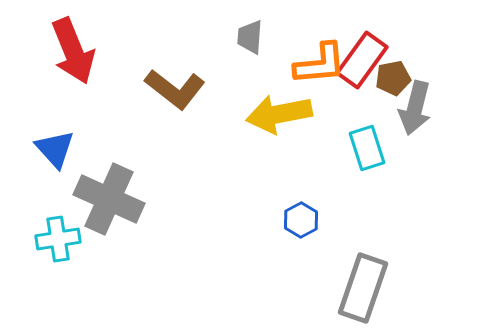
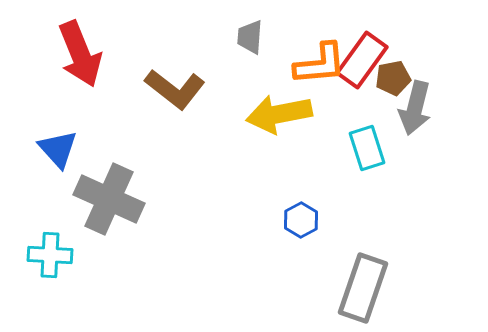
red arrow: moved 7 px right, 3 px down
blue triangle: moved 3 px right
cyan cross: moved 8 px left, 16 px down; rotated 12 degrees clockwise
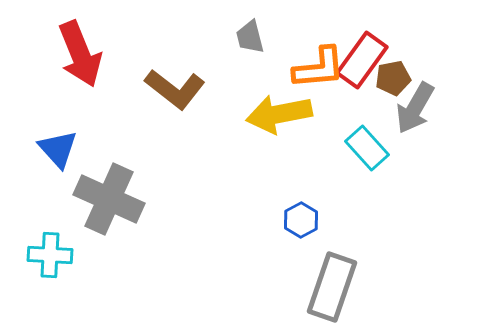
gray trapezoid: rotated 18 degrees counterclockwise
orange L-shape: moved 1 px left, 4 px down
gray arrow: rotated 16 degrees clockwise
cyan rectangle: rotated 24 degrees counterclockwise
gray rectangle: moved 31 px left, 1 px up
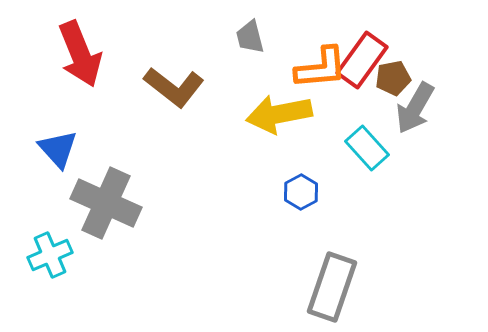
orange L-shape: moved 2 px right
brown L-shape: moved 1 px left, 2 px up
gray cross: moved 3 px left, 4 px down
blue hexagon: moved 28 px up
cyan cross: rotated 27 degrees counterclockwise
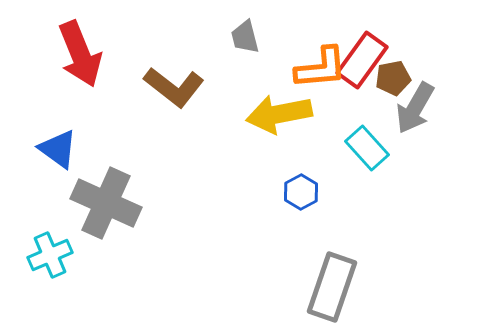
gray trapezoid: moved 5 px left
blue triangle: rotated 12 degrees counterclockwise
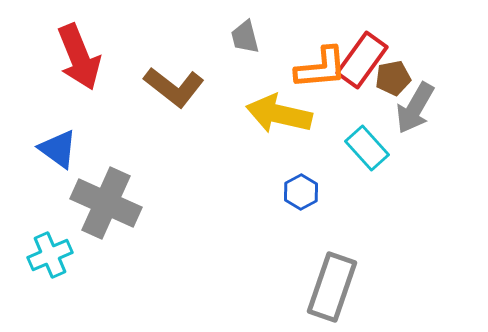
red arrow: moved 1 px left, 3 px down
yellow arrow: rotated 24 degrees clockwise
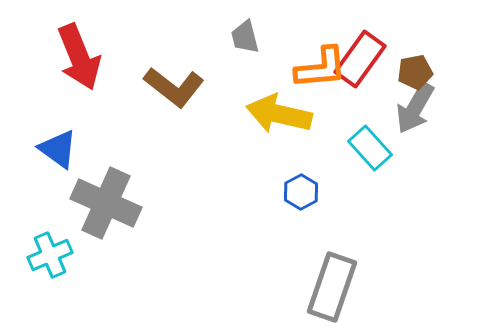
red rectangle: moved 2 px left, 1 px up
brown pentagon: moved 22 px right, 6 px up
cyan rectangle: moved 3 px right
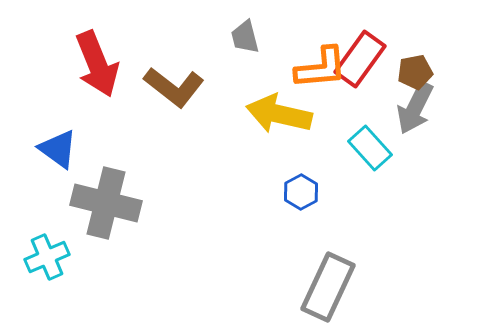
red arrow: moved 18 px right, 7 px down
gray arrow: rotated 4 degrees counterclockwise
gray cross: rotated 10 degrees counterclockwise
cyan cross: moved 3 px left, 2 px down
gray rectangle: moved 4 px left; rotated 6 degrees clockwise
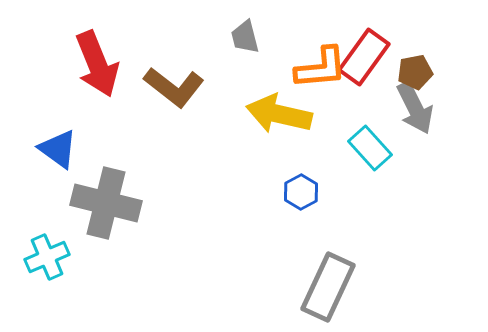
red rectangle: moved 4 px right, 2 px up
gray arrow: rotated 52 degrees counterclockwise
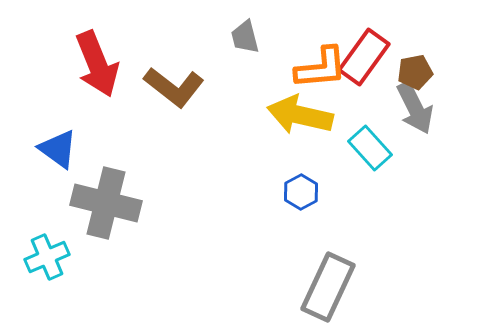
yellow arrow: moved 21 px right, 1 px down
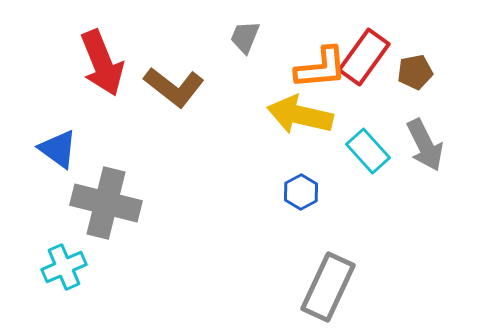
gray trapezoid: rotated 36 degrees clockwise
red arrow: moved 5 px right, 1 px up
gray arrow: moved 10 px right, 37 px down
cyan rectangle: moved 2 px left, 3 px down
cyan cross: moved 17 px right, 10 px down
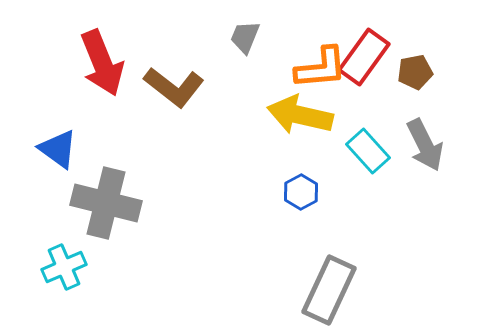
gray rectangle: moved 1 px right, 3 px down
